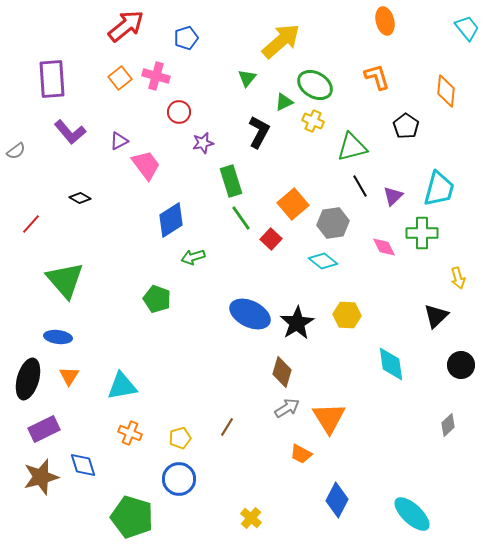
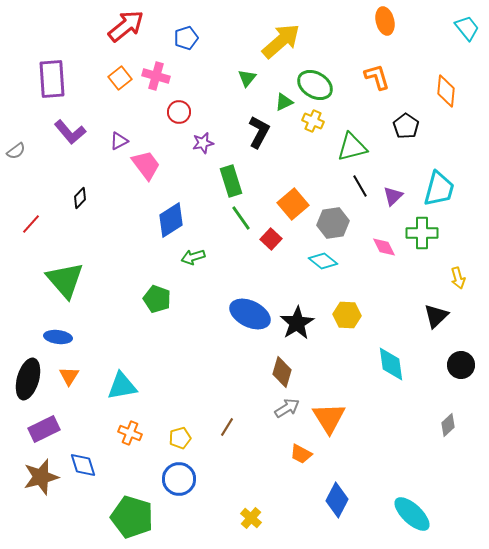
black diamond at (80, 198): rotated 75 degrees counterclockwise
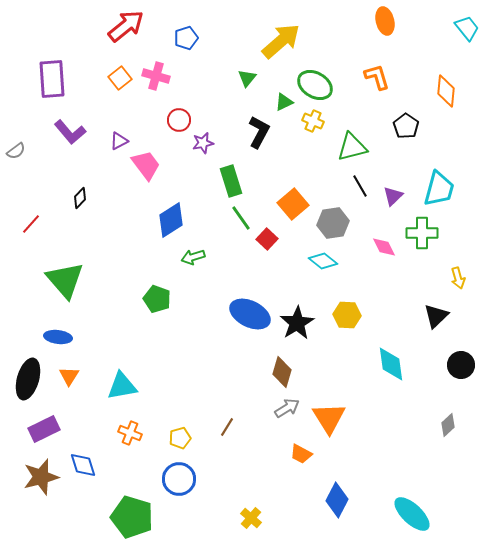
red circle at (179, 112): moved 8 px down
red square at (271, 239): moved 4 px left
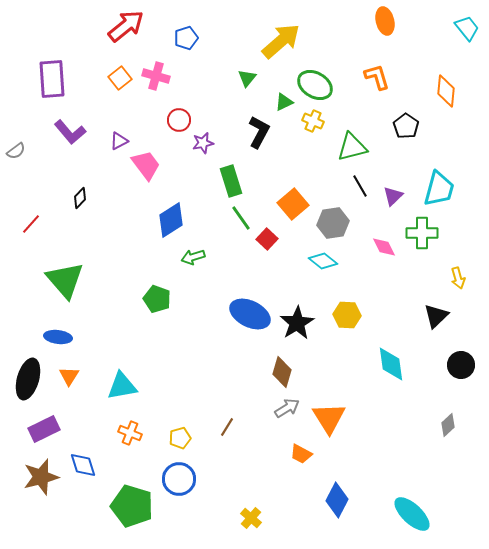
green pentagon at (132, 517): moved 11 px up
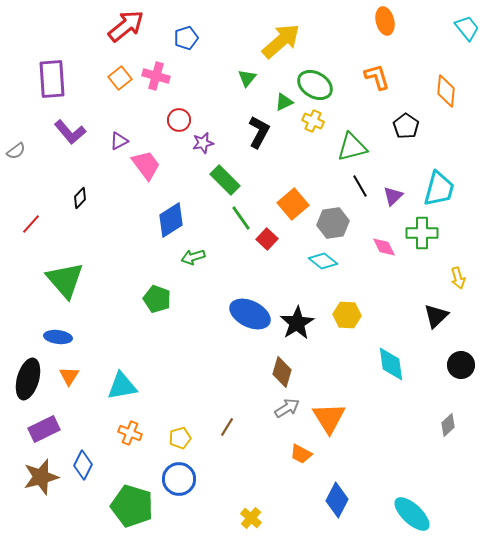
green rectangle at (231, 181): moved 6 px left, 1 px up; rotated 28 degrees counterclockwise
blue diamond at (83, 465): rotated 44 degrees clockwise
